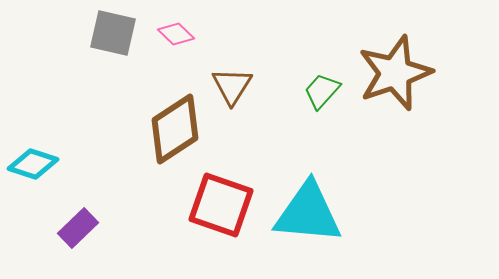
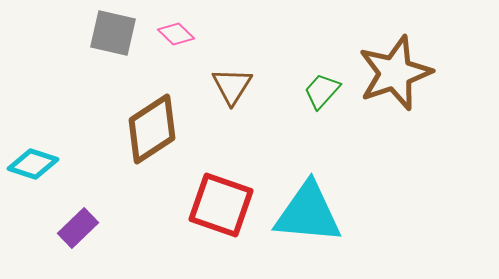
brown diamond: moved 23 px left
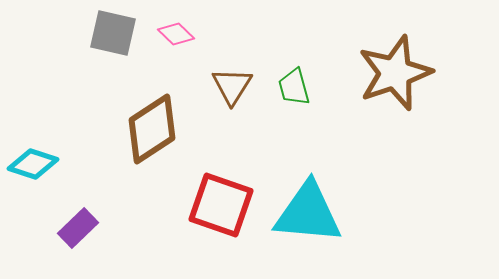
green trapezoid: moved 28 px left, 4 px up; rotated 57 degrees counterclockwise
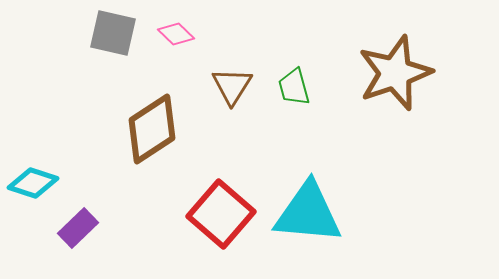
cyan diamond: moved 19 px down
red square: moved 9 px down; rotated 22 degrees clockwise
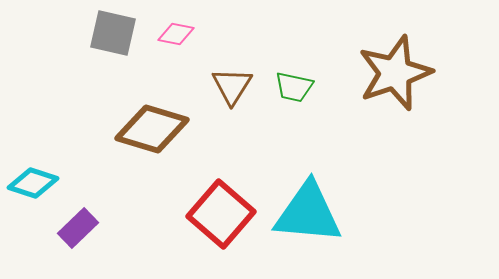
pink diamond: rotated 33 degrees counterclockwise
green trapezoid: rotated 63 degrees counterclockwise
brown diamond: rotated 50 degrees clockwise
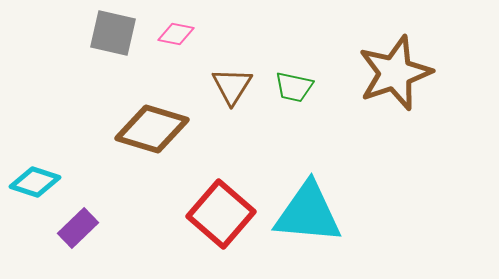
cyan diamond: moved 2 px right, 1 px up
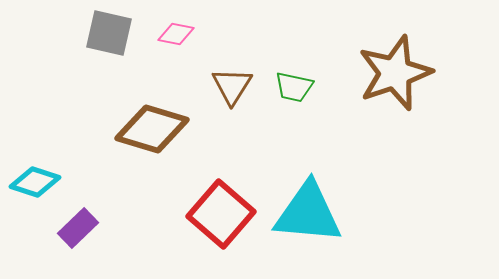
gray square: moved 4 px left
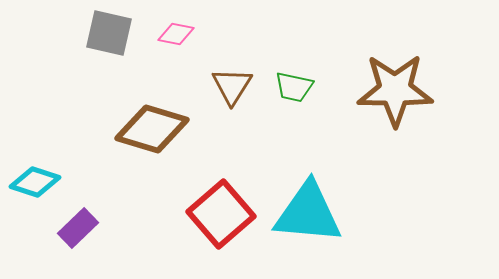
brown star: moved 17 px down; rotated 20 degrees clockwise
red square: rotated 8 degrees clockwise
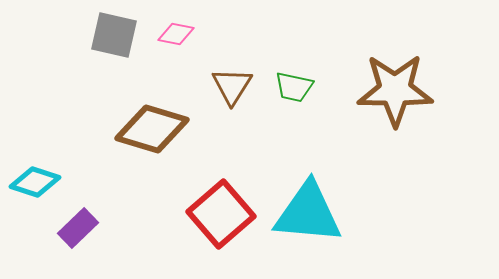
gray square: moved 5 px right, 2 px down
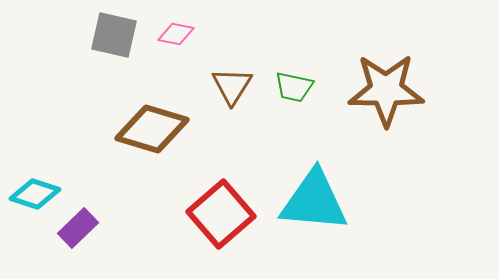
brown star: moved 9 px left
cyan diamond: moved 12 px down
cyan triangle: moved 6 px right, 12 px up
